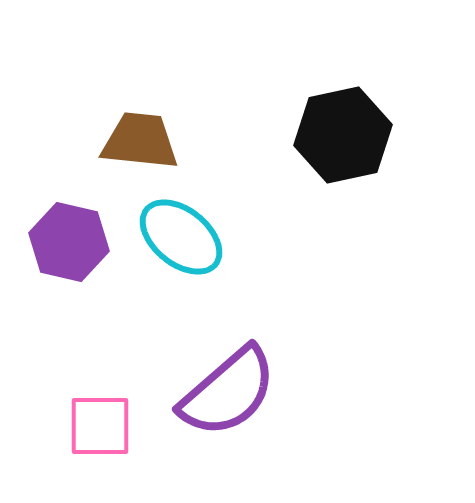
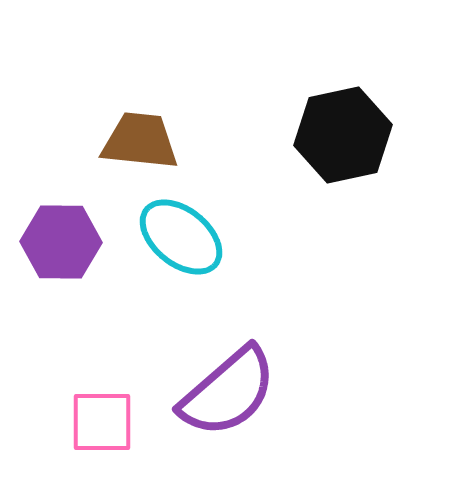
purple hexagon: moved 8 px left; rotated 12 degrees counterclockwise
pink square: moved 2 px right, 4 px up
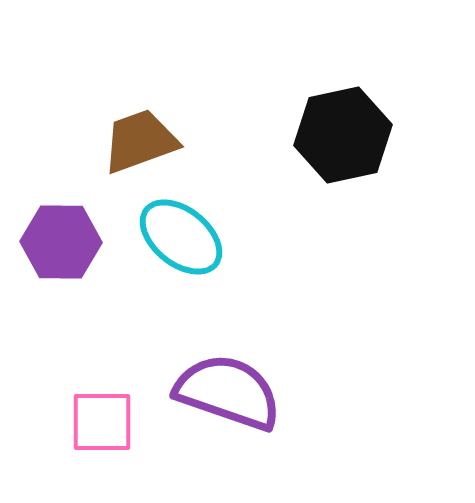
brown trapezoid: rotated 26 degrees counterclockwise
purple semicircle: rotated 120 degrees counterclockwise
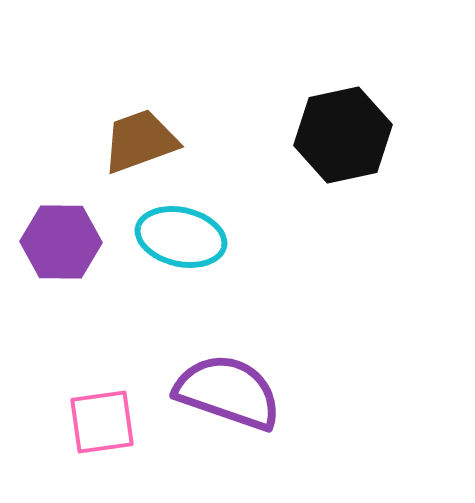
cyan ellipse: rotated 26 degrees counterclockwise
pink square: rotated 8 degrees counterclockwise
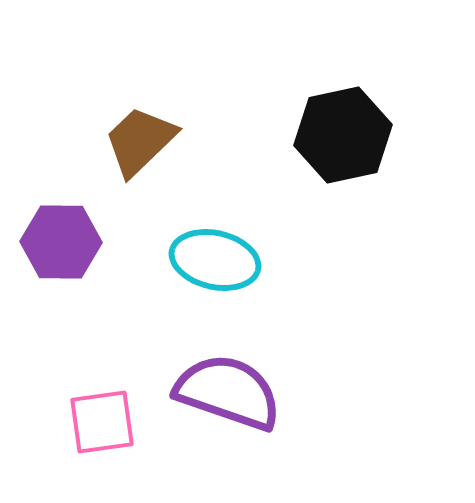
brown trapezoid: rotated 24 degrees counterclockwise
cyan ellipse: moved 34 px right, 23 px down
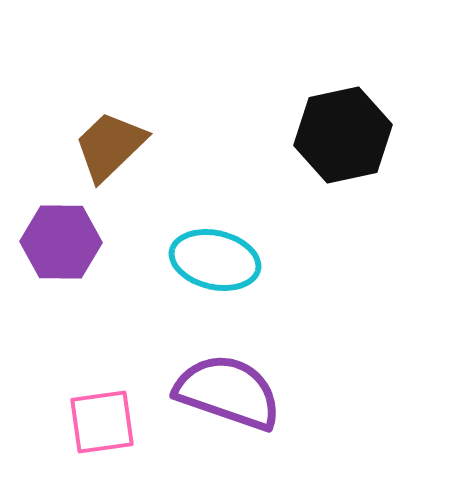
brown trapezoid: moved 30 px left, 5 px down
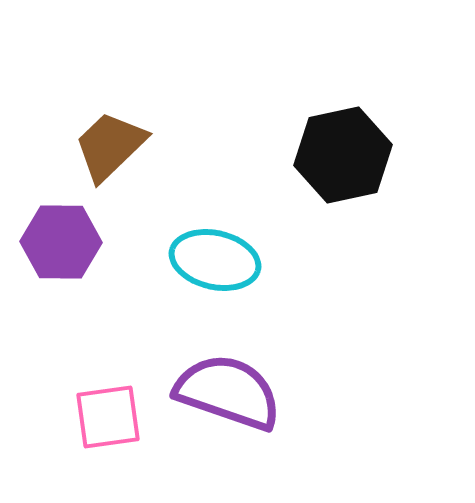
black hexagon: moved 20 px down
pink square: moved 6 px right, 5 px up
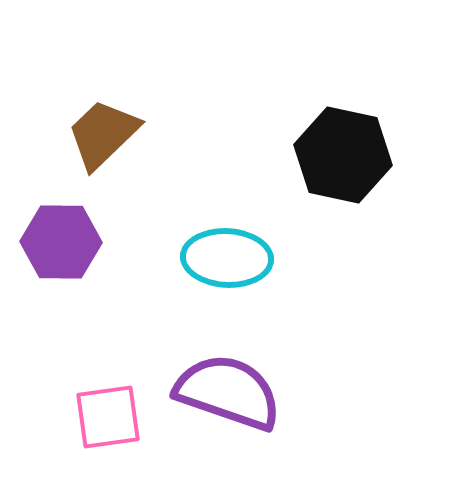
brown trapezoid: moved 7 px left, 12 px up
black hexagon: rotated 24 degrees clockwise
cyan ellipse: moved 12 px right, 2 px up; rotated 10 degrees counterclockwise
